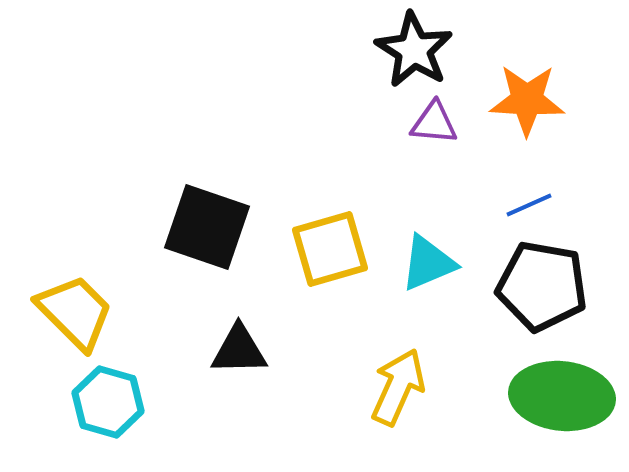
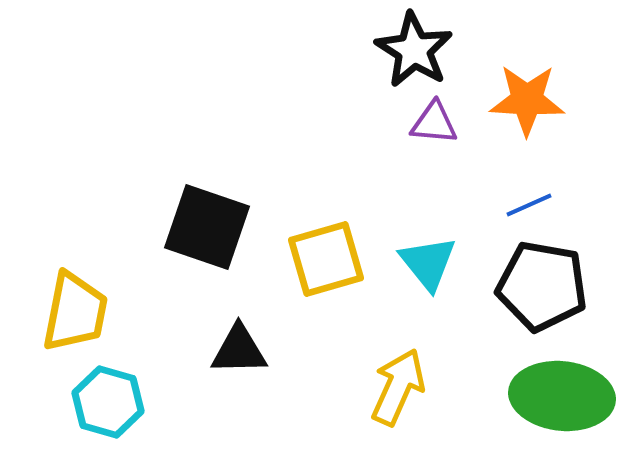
yellow square: moved 4 px left, 10 px down
cyan triangle: rotated 46 degrees counterclockwise
yellow trapezoid: rotated 56 degrees clockwise
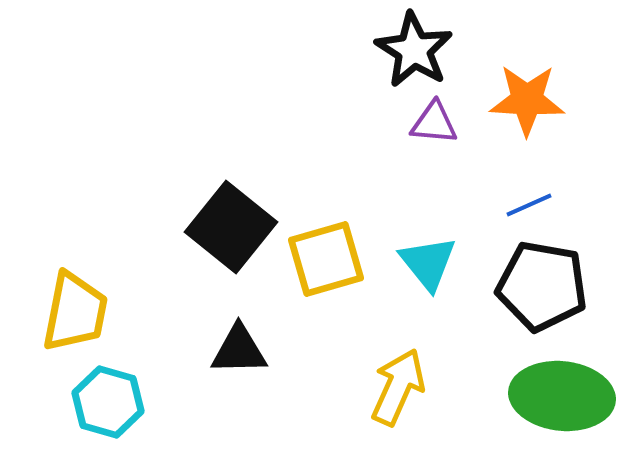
black square: moved 24 px right; rotated 20 degrees clockwise
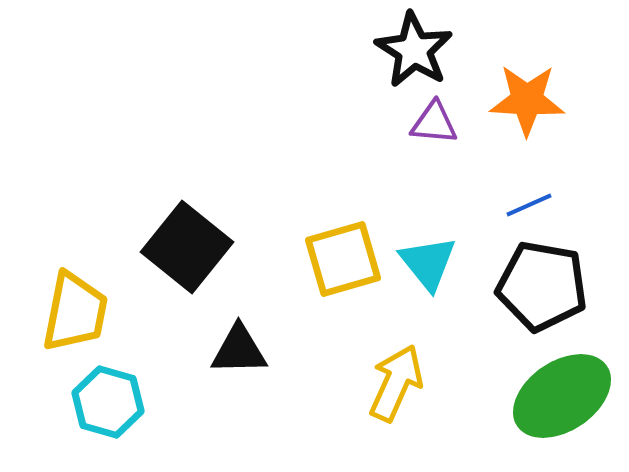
black square: moved 44 px left, 20 px down
yellow square: moved 17 px right
yellow arrow: moved 2 px left, 4 px up
green ellipse: rotated 40 degrees counterclockwise
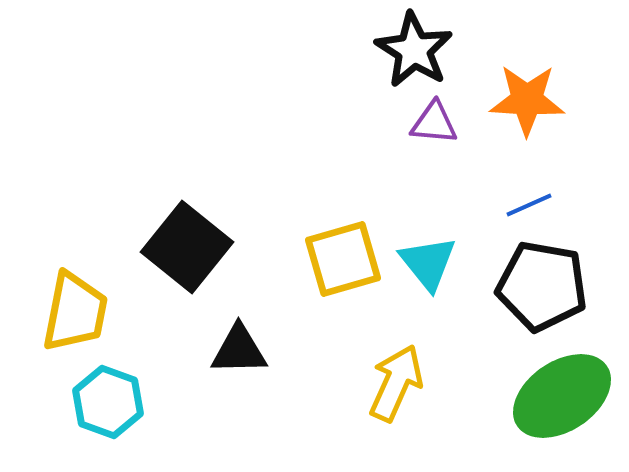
cyan hexagon: rotated 4 degrees clockwise
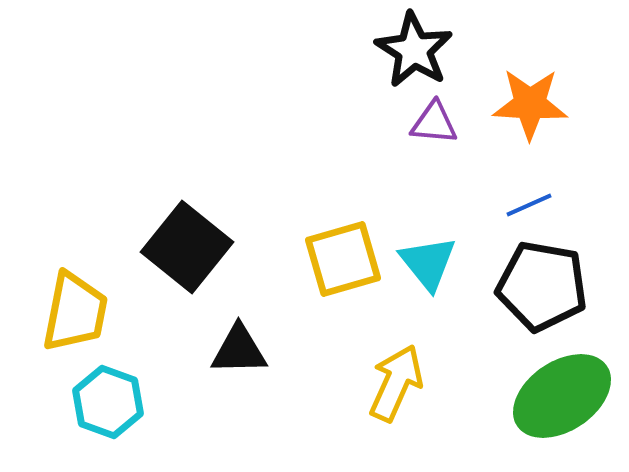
orange star: moved 3 px right, 4 px down
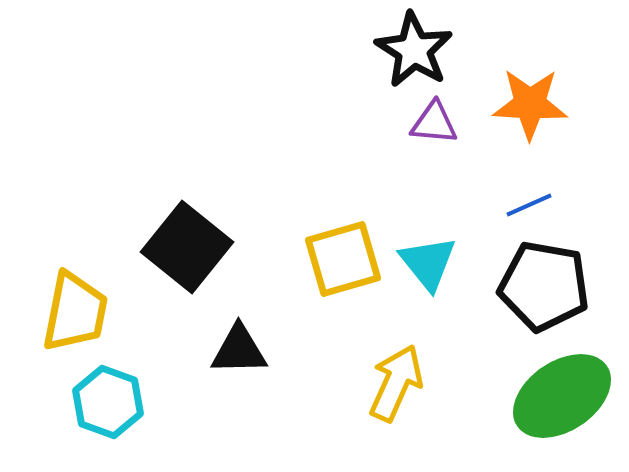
black pentagon: moved 2 px right
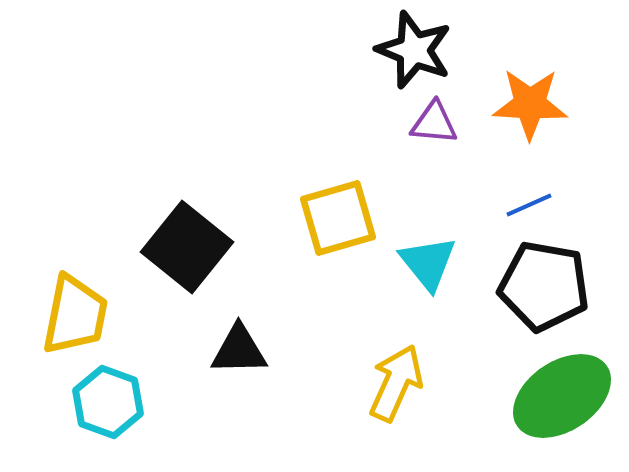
black star: rotated 10 degrees counterclockwise
yellow square: moved 5 px left, 41 px up
yellow trapezoid: moved 3 px down
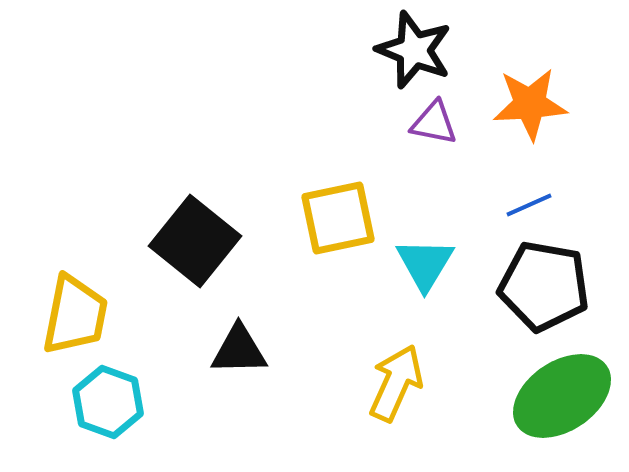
orange star: rotated 6 degrees counterclockwise
purple triangle: rotated 6 degrees clockwise
yellow square: rotated 4 degrees clockwise
black square: moved 8 px right, 6 px up
cyan triangle: moved 3 px left, 1 px down; rotated 10 degrees clockwise
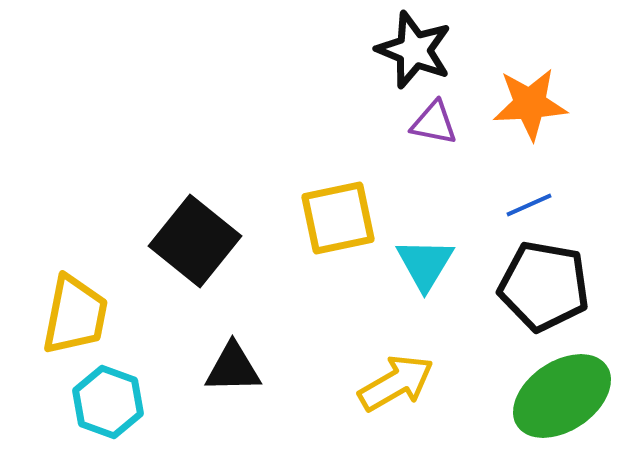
black triangle: moved 6 px left, 18 px down
yellow arrow: rotated 36 degrees clockwise
